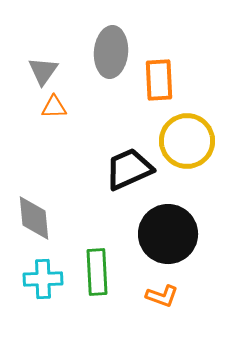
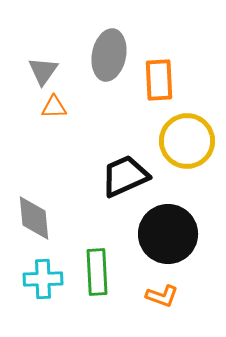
gray ellipse: moved 2 px left, 3 px down; rotated 6 degrees clockwise
black trapezoid: moved 4 px left, 7 px down
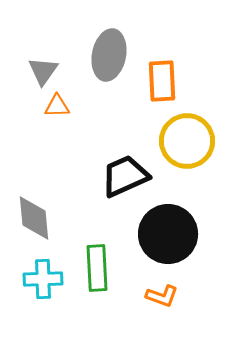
orange rectangle: moved 3 px right, 1 px down
orange triangle: moved 3 px right, 1 px up
green rectangle: moved 4 px up
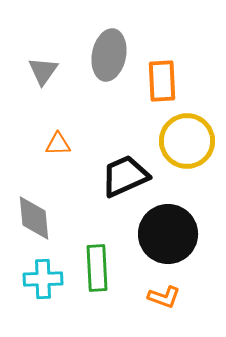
orange triangle: moved 1 px right, 38 px down
orange L-shape: moved 2 px right, 1 px down
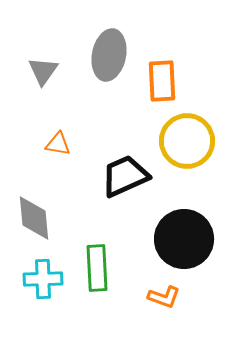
orange triangle: rotated 12 degrees clockwise
black circle: moved 16 px right, 5 px down
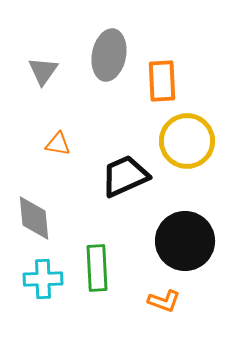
black circle: moved 1 px right, 2 px down
orange L-shape: moved 4 px down
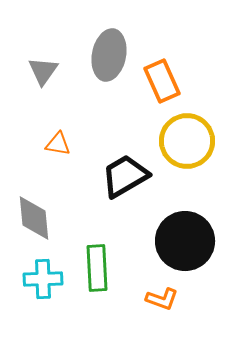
orange rectangle: rotated 21 degrees counterclockwise
black trapezoid: rotated 6 degrees counterclockwise
orange L-shape: moved 2 px left, 2 px up
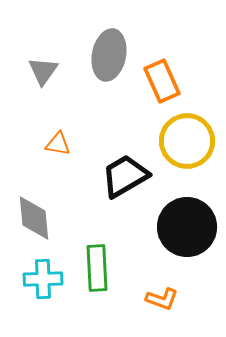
black circle: moved 2 px right, 14 px up
